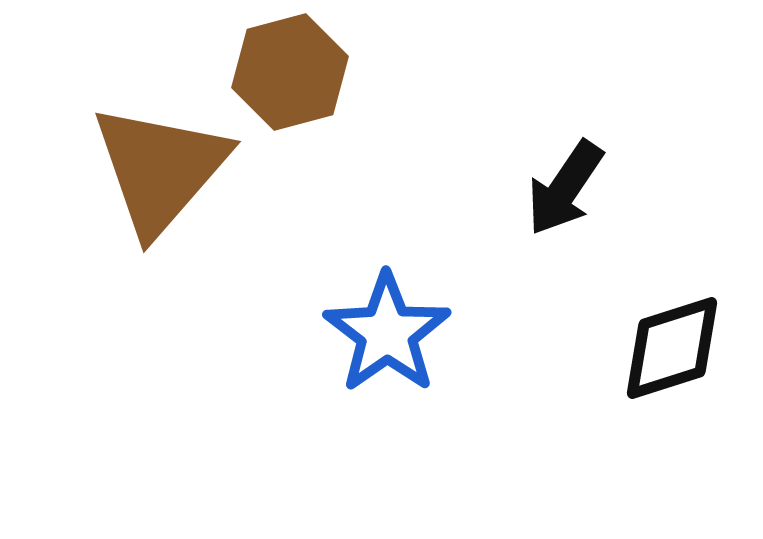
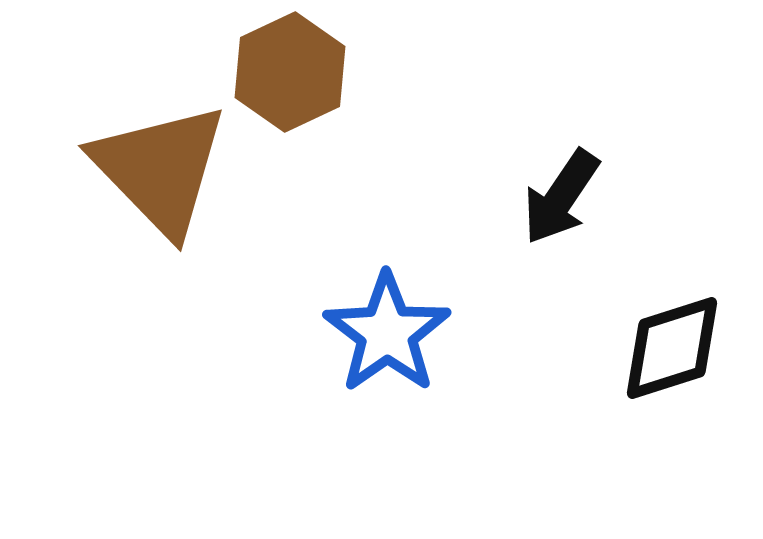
brown hexagon: rotated 10 degrees counterclockwise
brown triangle: rotated 25 degrees counterclockwise
black arrow: moved 4 px left, 9 px down
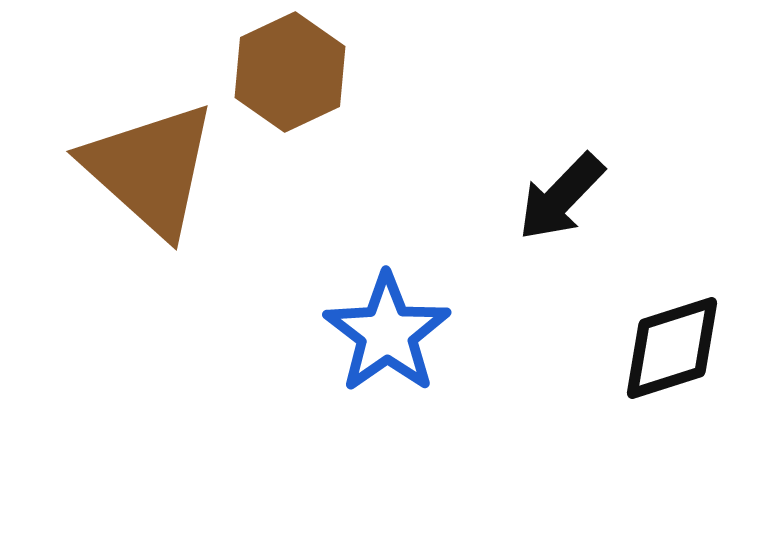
brown triangle: moved 10 px left; rotated 4 degrees counterclockwise
black arrow: rotated 10 degrees clockwise
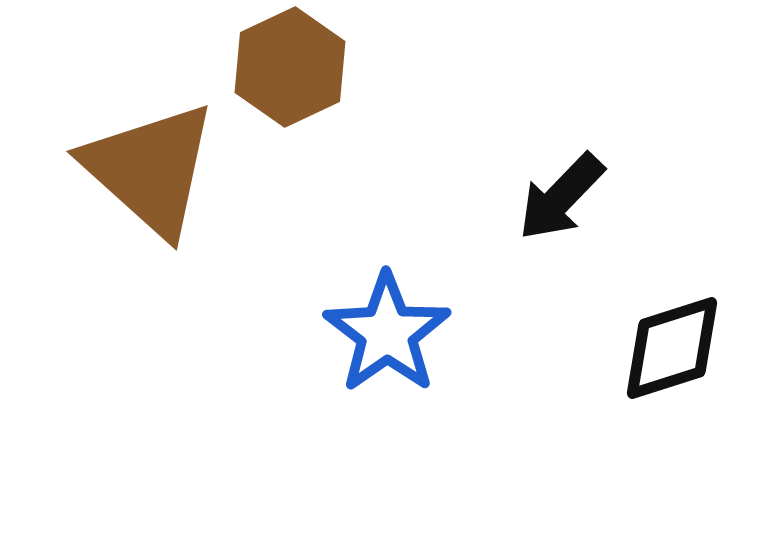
brown hexagon: moved 5 px up
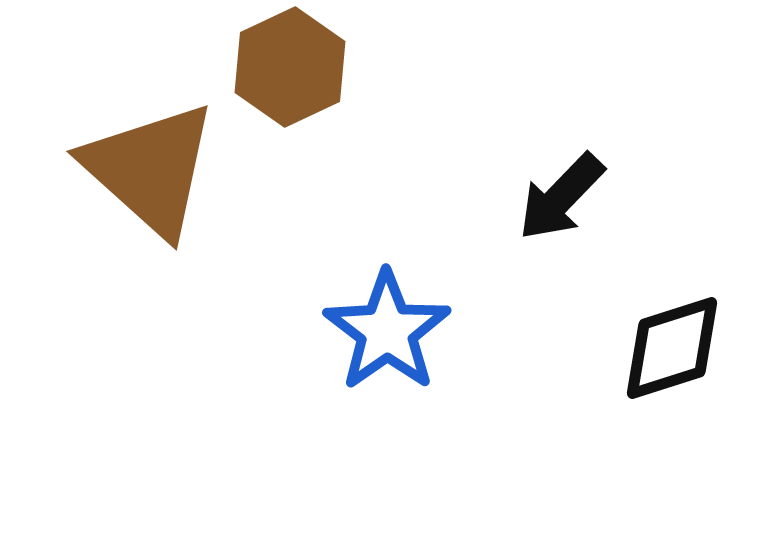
blue star: moved 2 px up
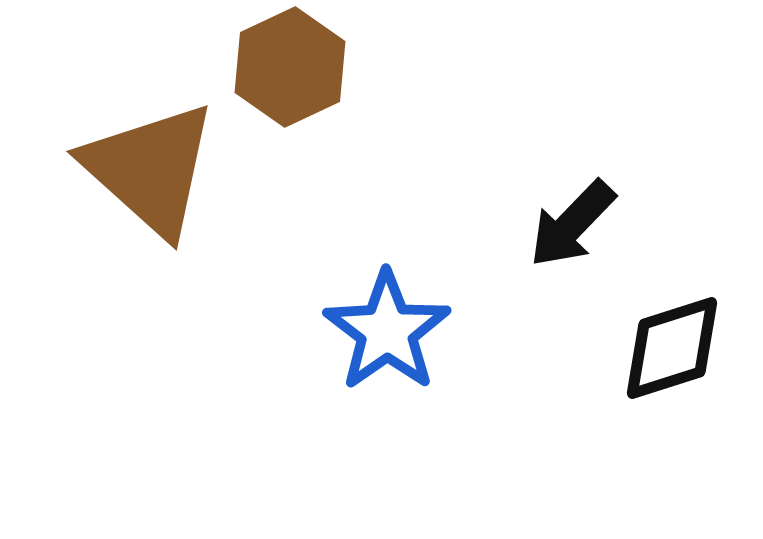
black arrow: moved 11 px right, 27 px down
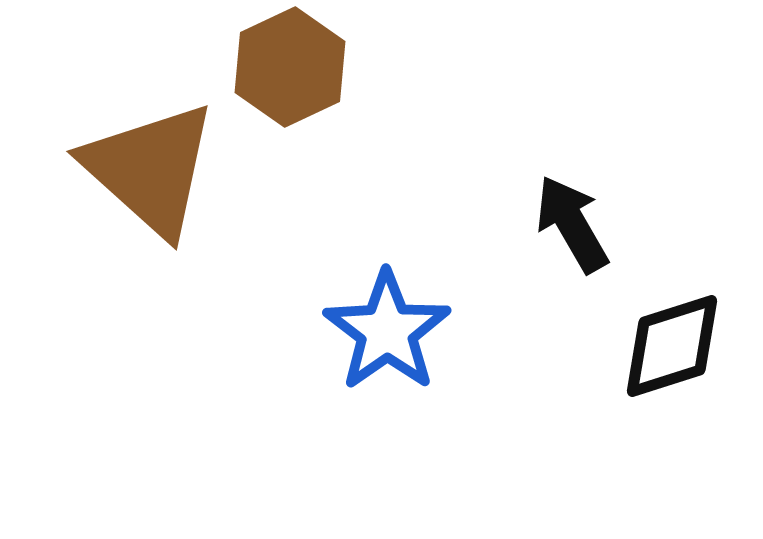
black arrow: rotated 106 degrees clockwise
black diamond: moved 2 px up
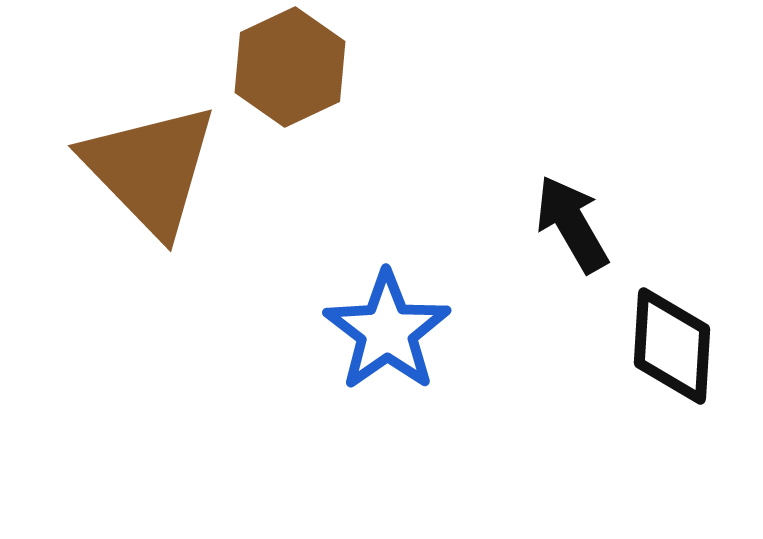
brown triangle: rotated 4 degrees clockwise
black diamond: rotated 69 degrees counterclockwise
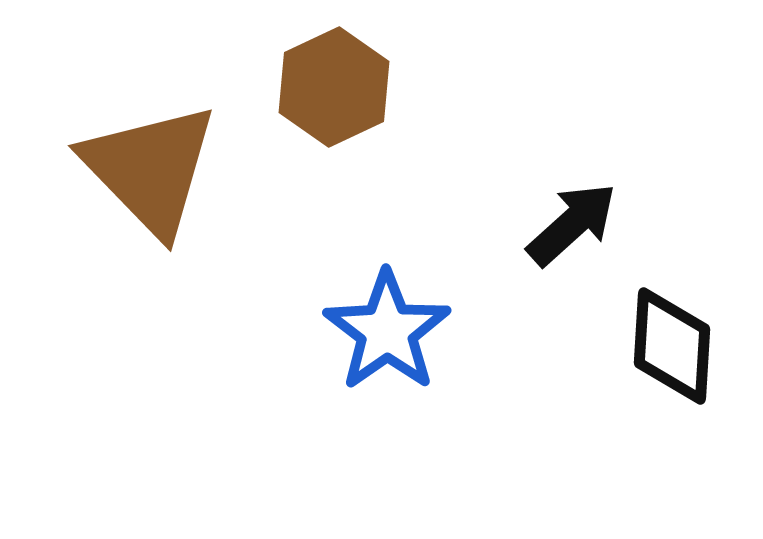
brown hexagon: moved 44 px right, 20 px down
black arrow: rotated 78 degrees clockwise
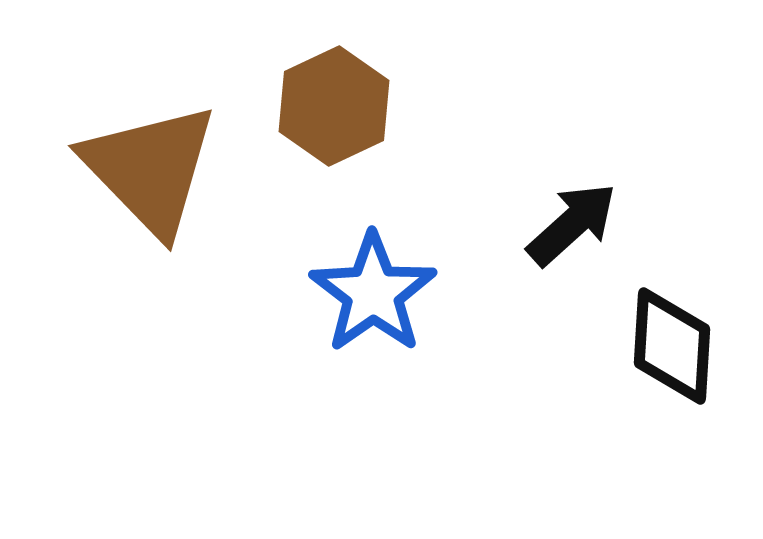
brown hexagon: moved 19 px down
blue star: moved 14 px left, 38 px up
